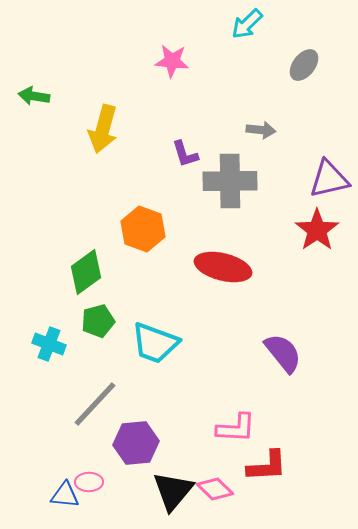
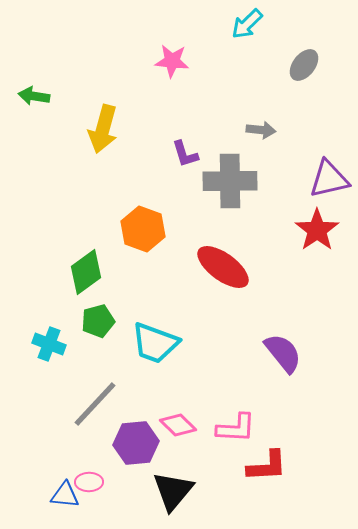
red ellipse: rotated 22 degrees clockwise
pink diamond: moved 37 px left, 64 px up
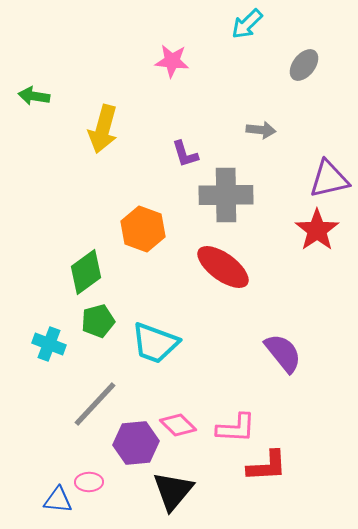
gray cross: moved 4 px left, 14 px down
blue triangle: moved 7 px left, 5 px down
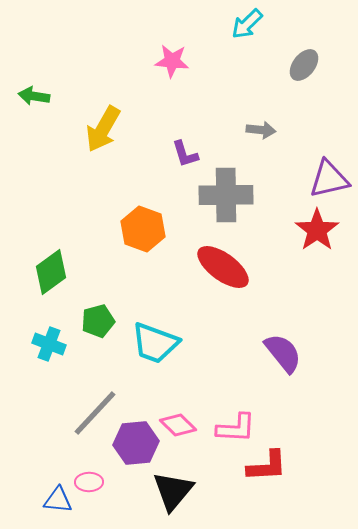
yellow arrow: rotated 15 degrees clockwise
green diamond: moved 35 px left
gray line: moved 9 px down
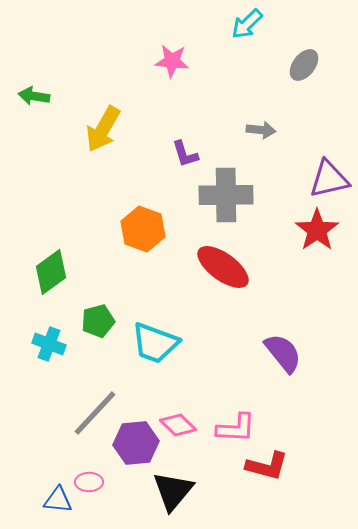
red L-shape: rotated 18 degrees clockwise
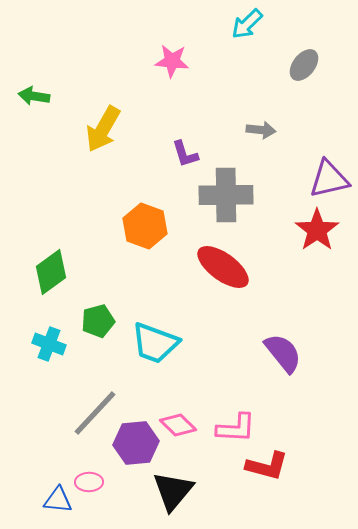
orange hexagon: moved 2 px right, 3 px up
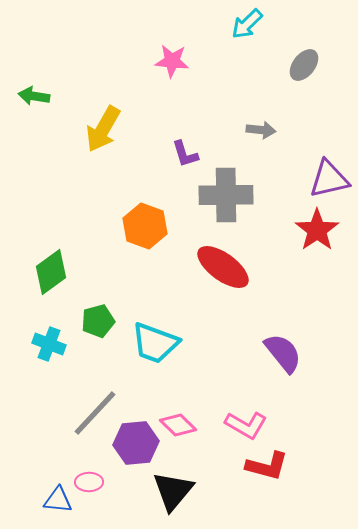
pink L-shape: moved 10 px right, 3 px up; rotated 27 degrees clockwise
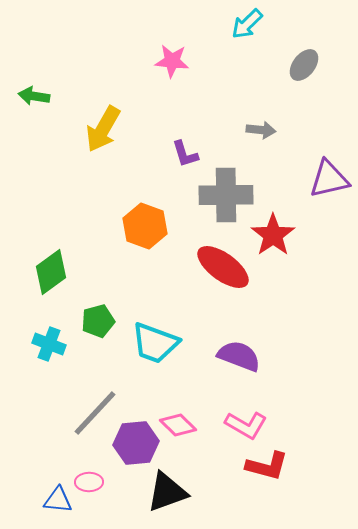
red star: moved 44 px left, 5 px down
purple semicircle: moved 44 px left, 3 px down; rotated 30 degrees counterclockwise
black triangle: moved 6 px left, 1 px down; rotated 30 degrees clockwise
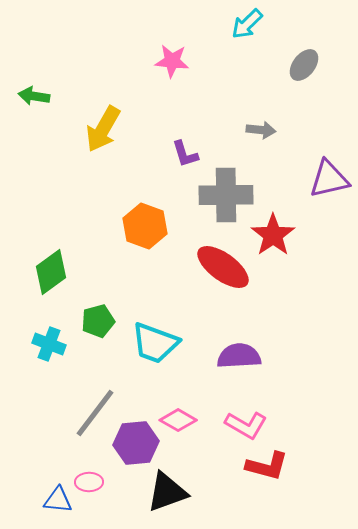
purple semicircle: rotated 24 degrees counterclockwise
gray line: rotated 6 degrees counterclockwise
pink diamond: moved 5 px up; rotated 15 degrees counterclockwise
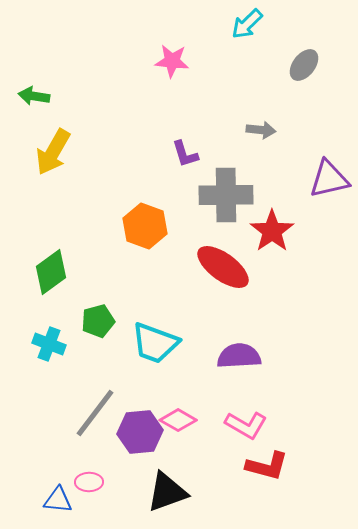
yellow arrow: moved 50 px left, 23 px down
red star: moved 1 px left, 4 px up
purple hexagon: moved 4 px right, 11 px up
